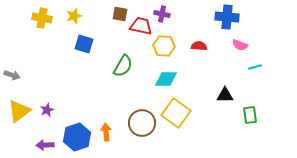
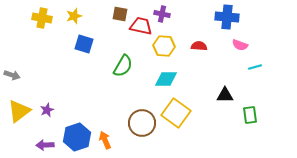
orange arrow: moved 1 px left, 8 px down; rotated 18 degrees counterclockwise
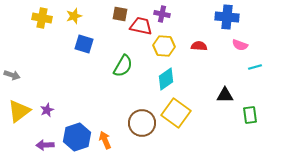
cyan diamond: rotated 35 degrees counterclockwise
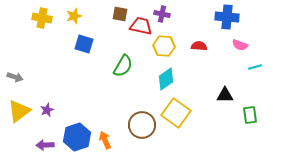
gray arrow: moved 3 px right, 2 px down
brown circle: moved 2 px down
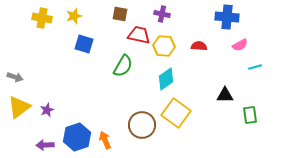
red trapezoid: moved 2 px left, 9 px down
pink semicircle: rotated 49 degrees counterclockwise
yellow triangle: moved 4 px up
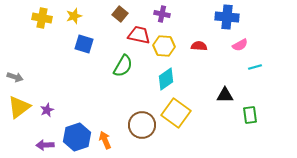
brown square: rotated 28 degrees clockwise
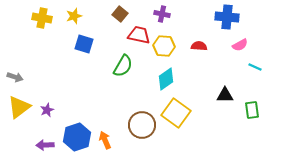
cyan line: rotated 40 degrees clockwise
green rectangle: moved 2 px right, 5 px up
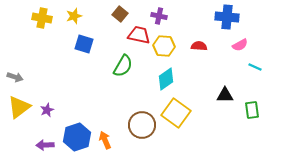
purple cross: moved 3 px left, 2 px down
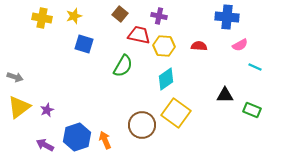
green rectangle: rotated 60 degrees counterclockwise
purple arrow: rotated 30 degrees clockwise
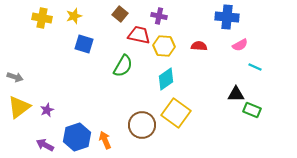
black triangle: moved 11 px right, 1 px up
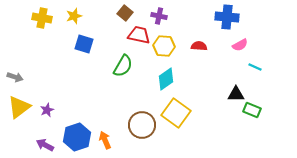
brown square: moved 5 px right, 1 px up
